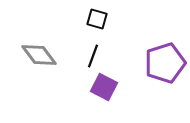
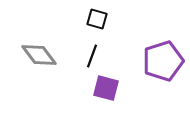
black line: moved 1 px left
purple pentagon: moved 2 px left, 2 px up
purple square: moved 2 px right, 1 px down; rotated 12 degrees counterclockwise
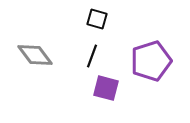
gray diamond: moved 4 px left
purple pentagon: moved 12 px left
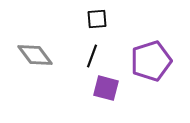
black square: rotated 20 degrees counterclockwise
